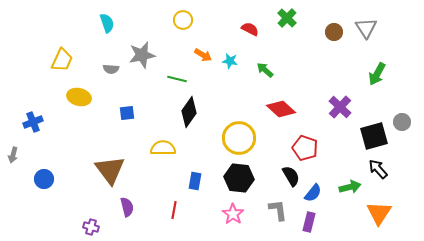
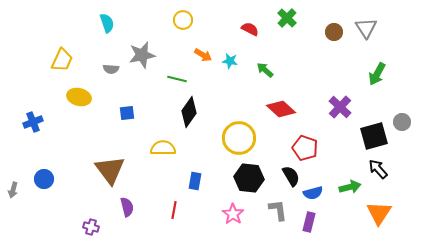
gray arrow at (13, 155): moved 35 px down
black hexagon at (239, 178): moved 10 px right
blue semicircle at (313, 193): rotated 36 degrees clockwise
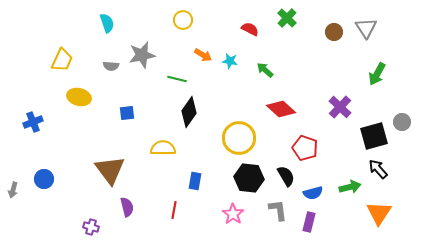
gray semicircle at (111, 69): moved 3 px up
black semicircle at (291, 176): moved 5 px left
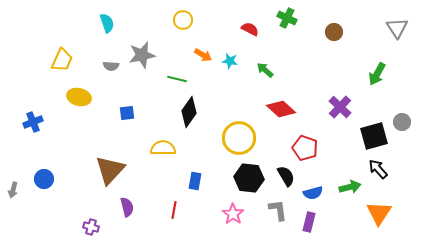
green cross at (287, 18): rotated 18 degrees counterclockwise
gray triangle at (366, 28): moved 31 px right
brown triangle at (110, 170): rotated 20 degrees clockwise
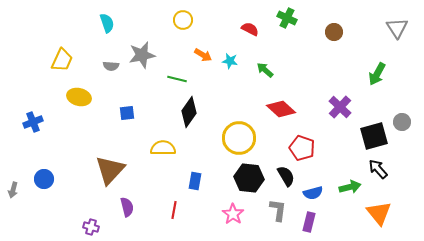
red pentagon at (305, 148): moved 3 px left
gray L-shape at (278, 210): rotated 15 degrees clockwise
orange triangle at (379, 213): rotated 12 degrees counterclockwise
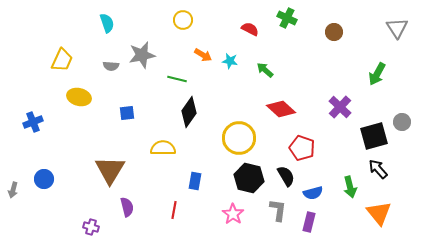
brown triangle at (110, 170): rotated 12 degrees counterclockwise
black hexagon at (249, 178): rotated 8 degrees clockwise
green arrow at (350, 187): rotated 90 degrees clockwise
